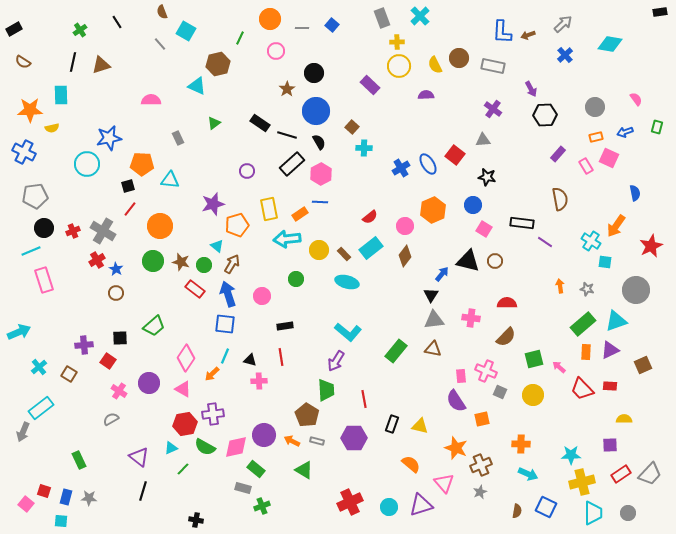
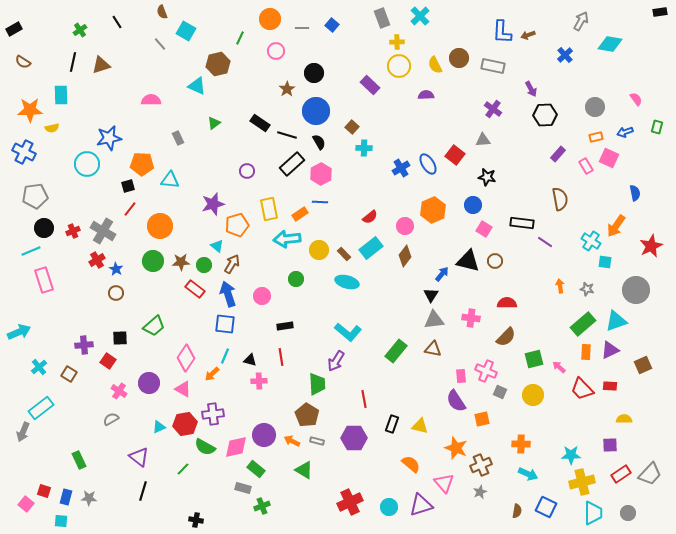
gray arrow at (563, 24): moved 18 px right, 3 px up; rotated 18 degrees counterclockwise
brown star at (181, 262): rotated 18 degrees counterclockwise
green trapezoid at (326, 390): moved 9 px left, 6 px up
cyan triangle at (171, 448): moved 12 px left, 21 px up
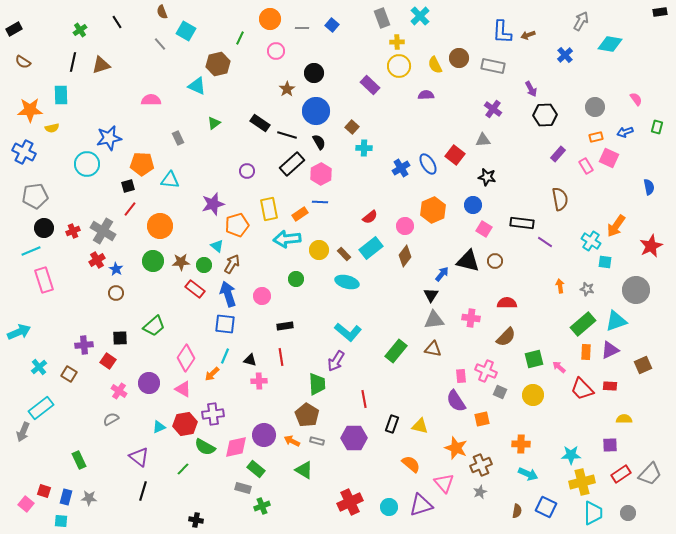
blue semicircle at (635, 193): moved 14 px right, 6 px up
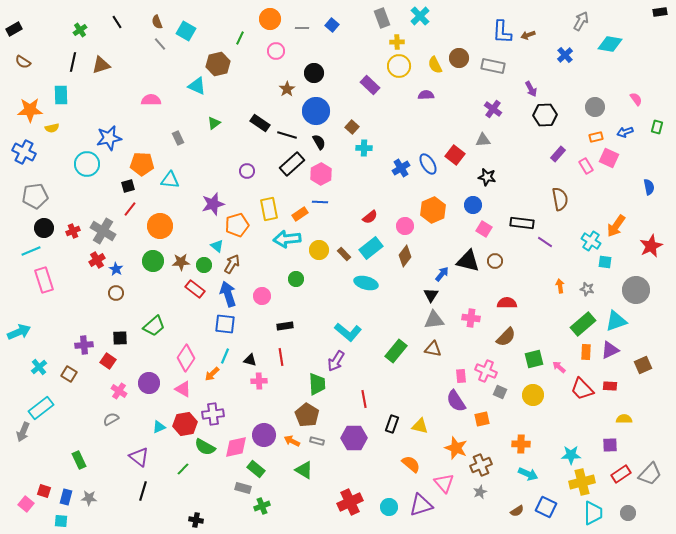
brown semicircle at (162, 12): moved 5 px left, 10 px down
cyan ellipse at (347, 282): moved 19 px right, 1 px down
brown semicircle at (517, 511): rotated 48 degrees clockwise
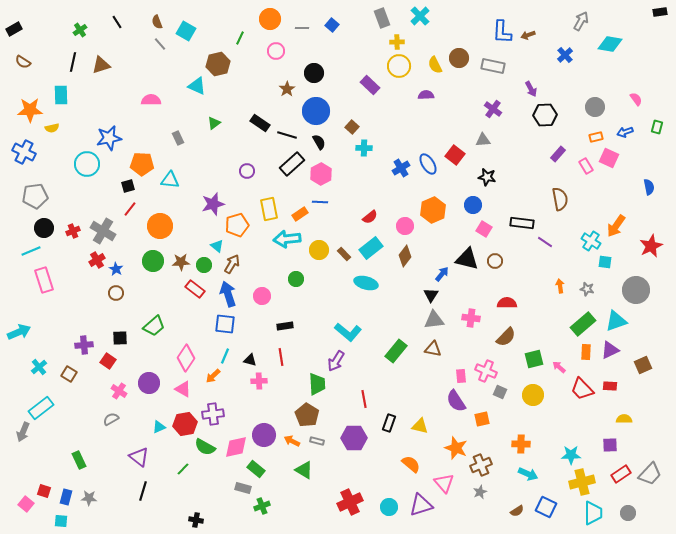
black triangle at (468, 261): moved 1 px left, 2 px up
orange arrow at (212, 374): moved 1 px right, 2 px down
black rectangle at (392, 424): moved 3 px left, 1 px up
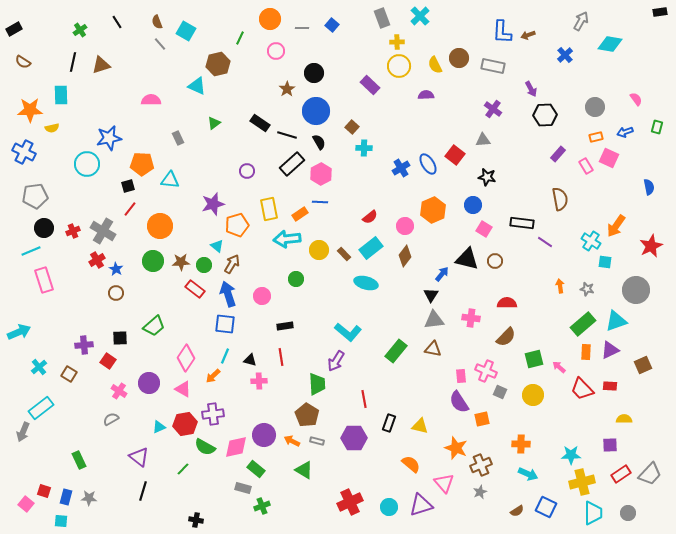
purple semicircle at (456, 401): moved 3 px right, 1 px down
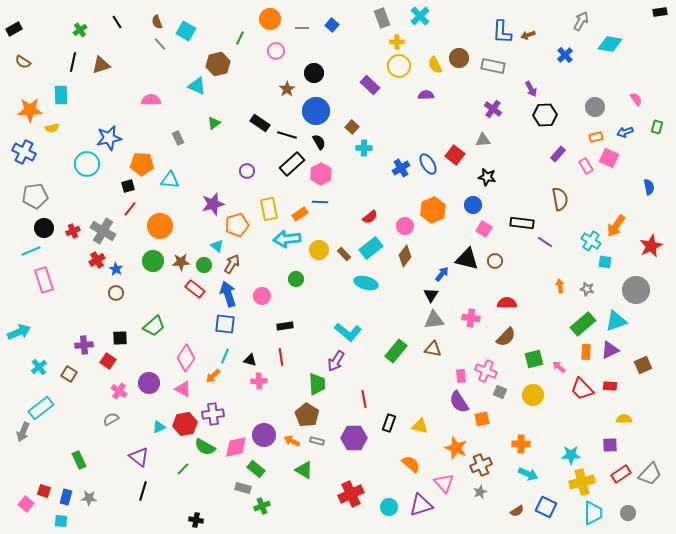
red cross at (350, 502): moved 1 px right, 8 px up
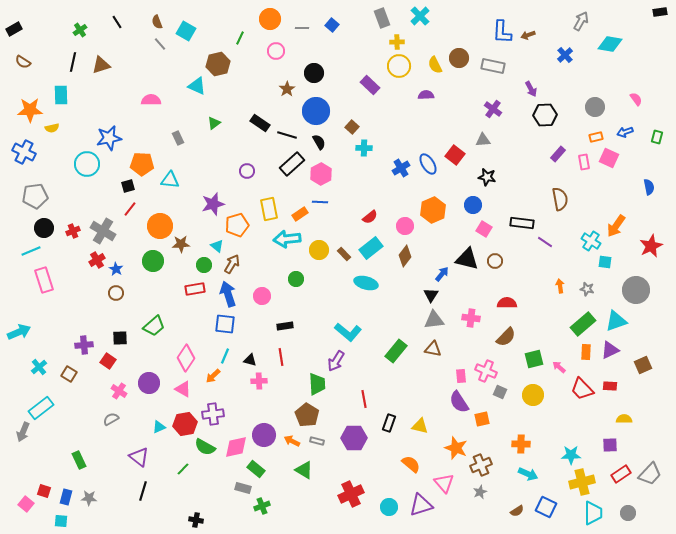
green rectangle at (657, 127): moved 10 px down
pink rectangle at (586, 166): moved 2 px left, 4 px up; rotated 21 degrees clockwise
brown star at (181, 262): moved 18 px up
red rectangle at (195, 289): rotated 48 degrees counterclockwise
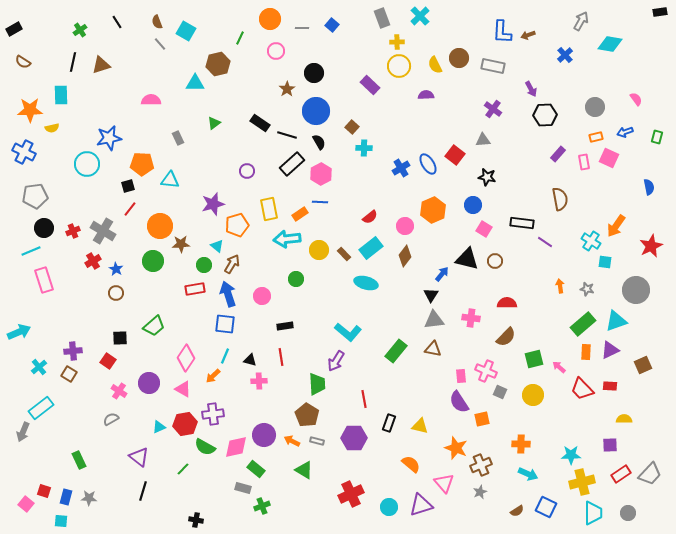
cyan triangle at (197, 86): moved 2 px left, 3 px up; rotated 24 degrees counterclockwise
red cross at (97, 260): moved 4 px left, 1 px down
purple cross at (84, 345): moved 11 px left, 6 px down
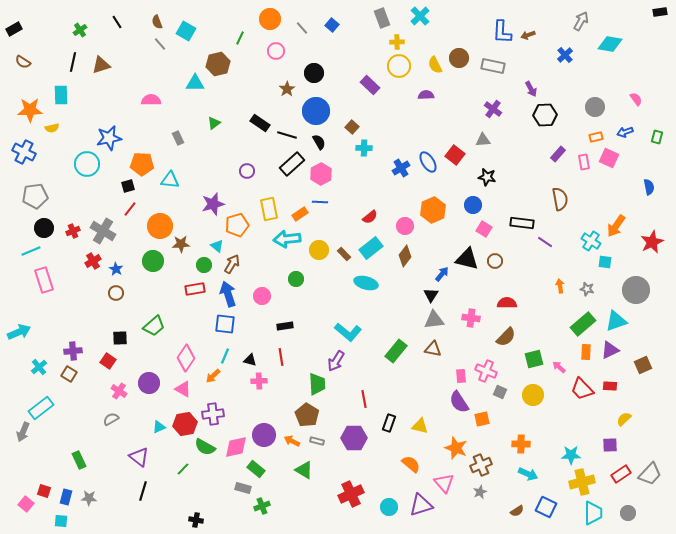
gray line at (302, 28): rotated 48 degrees clockwise
blue ellipse at (428, 164): moved 2 px up
red star at (651, 246): moved 1 px right, 4 px up
yellow semicircle at (624, 419): rotated 42 degrees counterclockwise
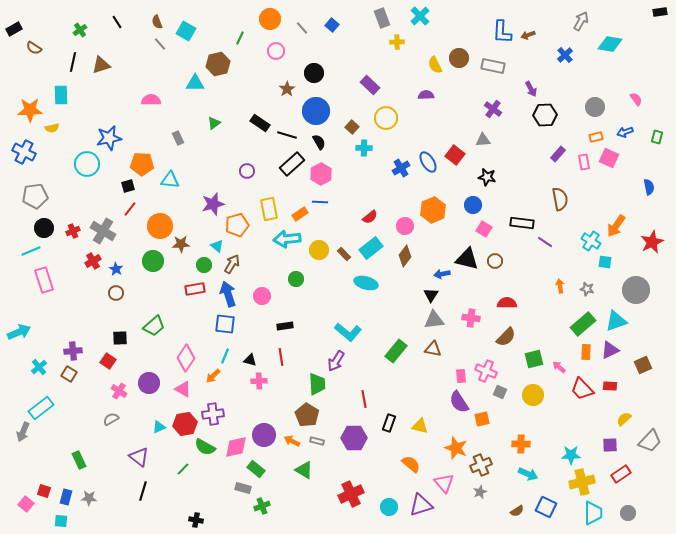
brown semicircle at (23, 62): moved 11 px right, 14 px up
yellow circle at (399, 66): moved 13 px left, 52 px down
blue arrow at (442, 274): rotated 140 degrees counterclockwise
gray trapezoid at (650, 474): moved 33 px up
